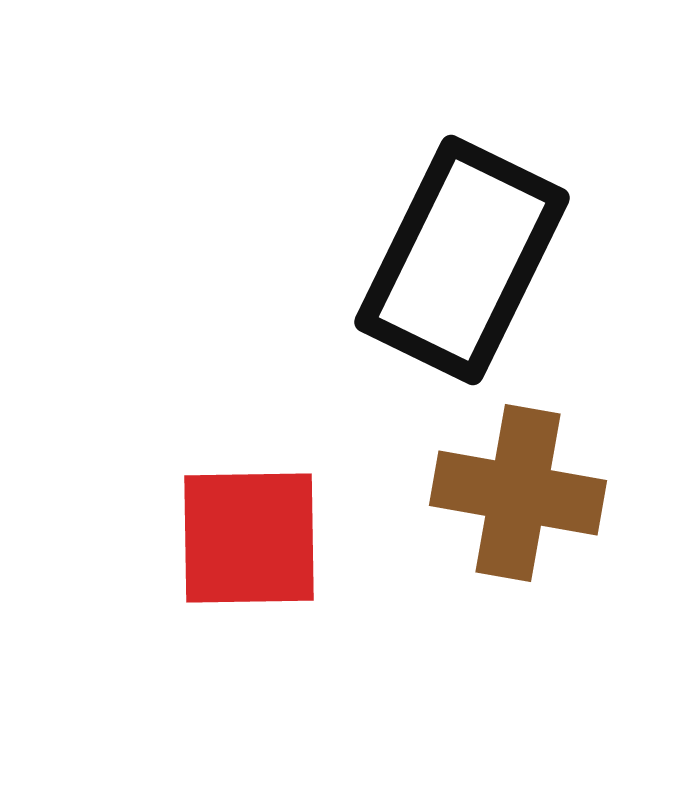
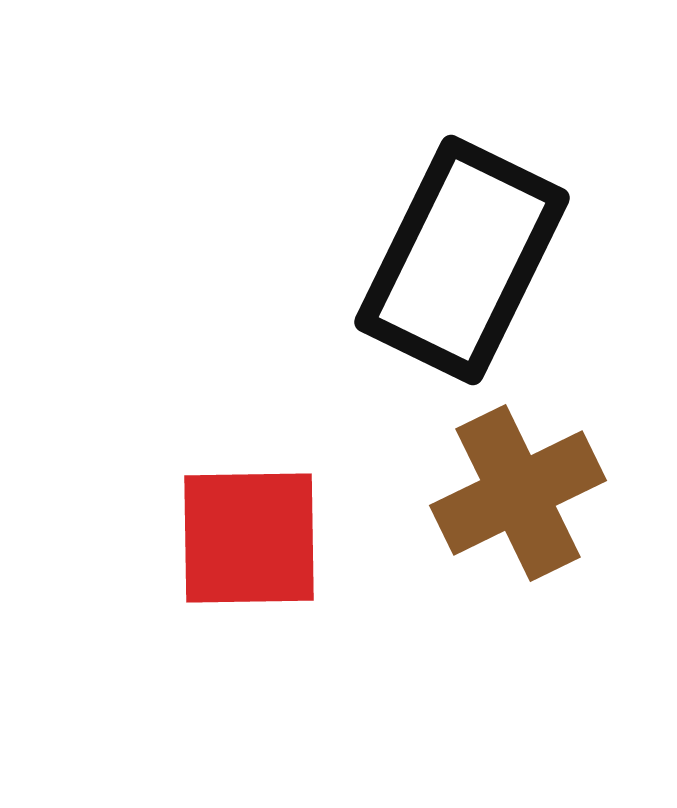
brown cross: rotated 36 degrees counterclockwise
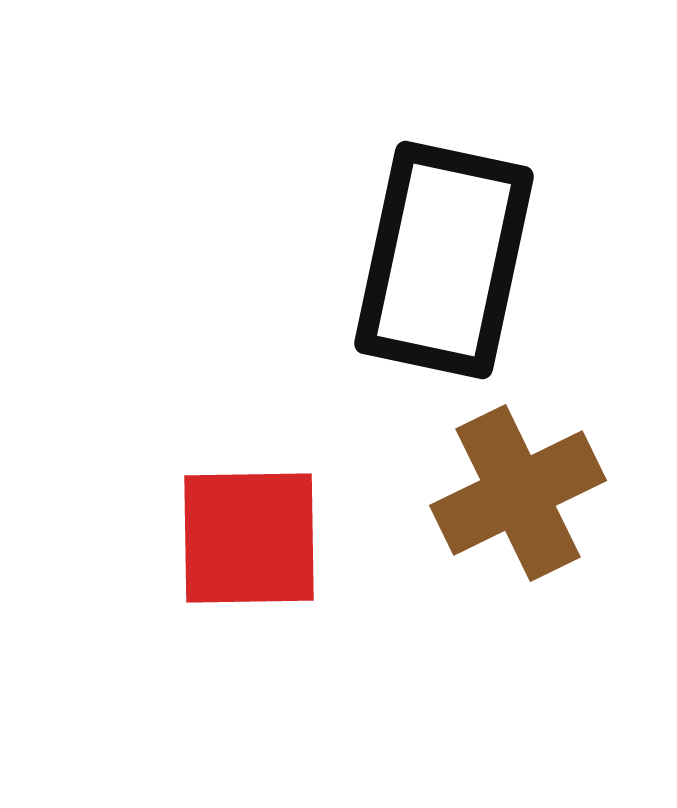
black rectangle: moved 18 px left; rotated 14 degrees counterclockwise
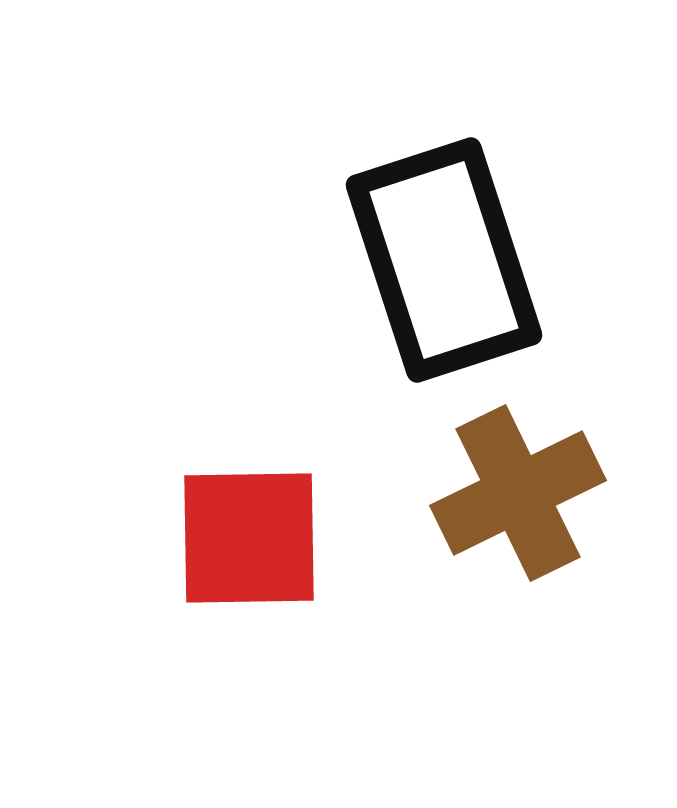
black rectangle: rotated 30 degrees counterclockwise
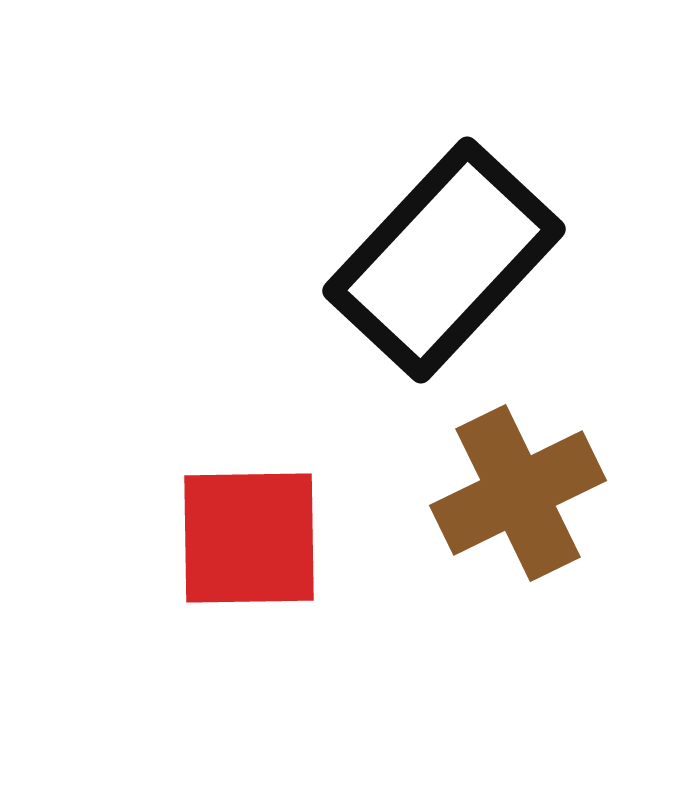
black rectangle: rotated 61 degrees clockwise
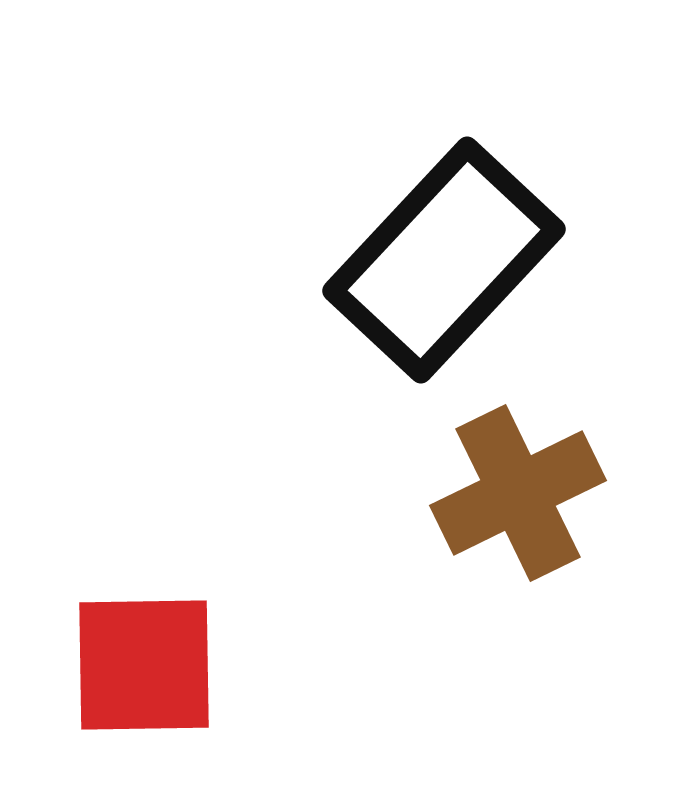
red square: moved 105 px left, 127 px down
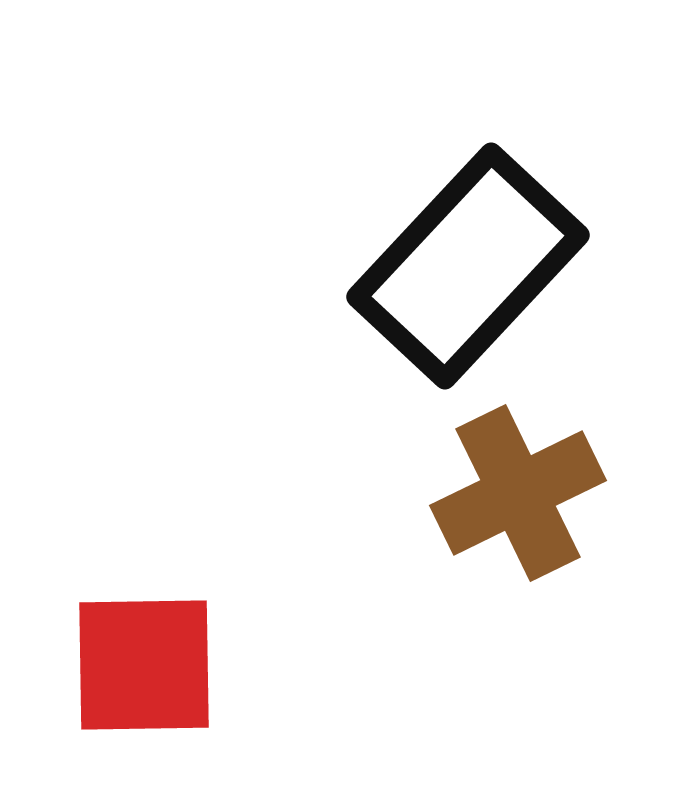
black rectangle: moved 24 px right, 6 px down
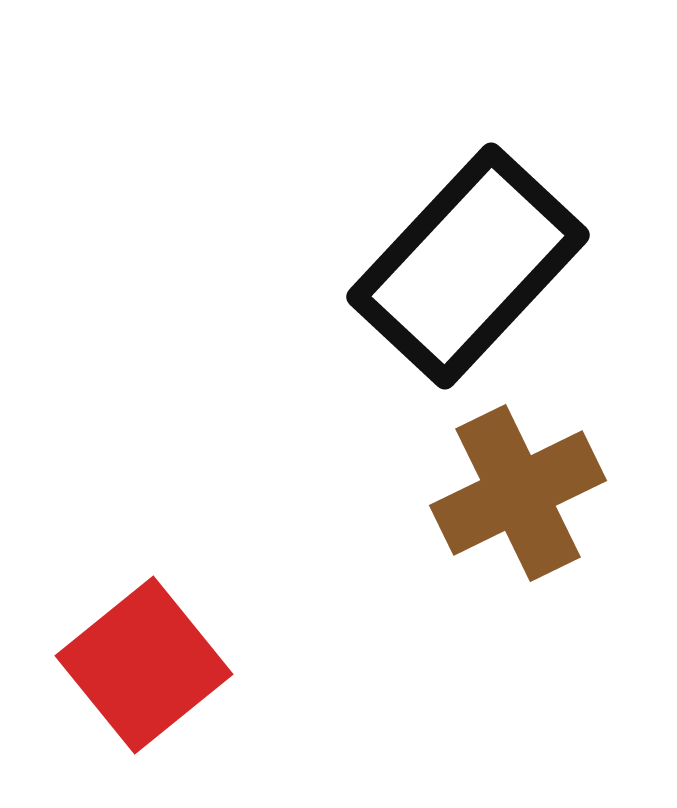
red square: rotated 38 degrees counterclockwise
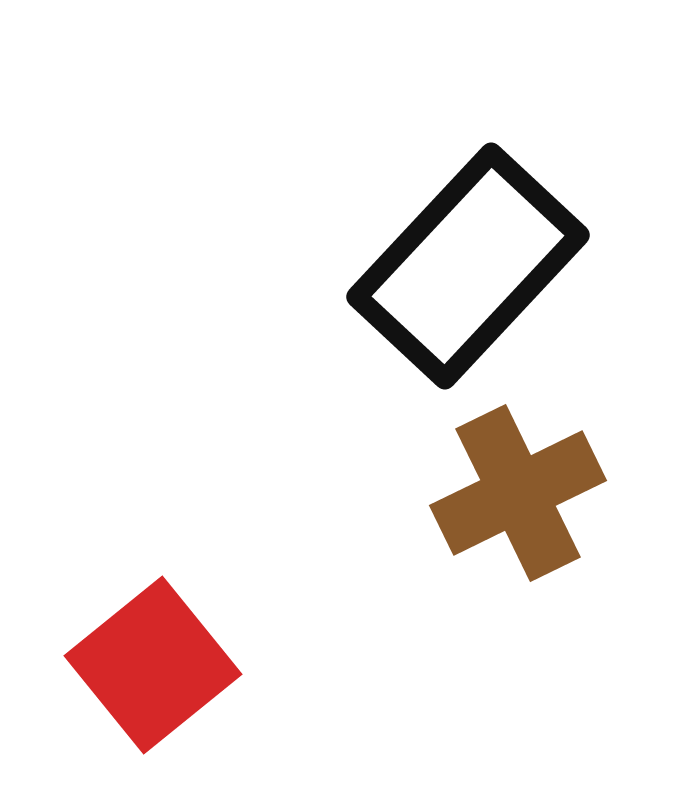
red square: moved 9 px right
